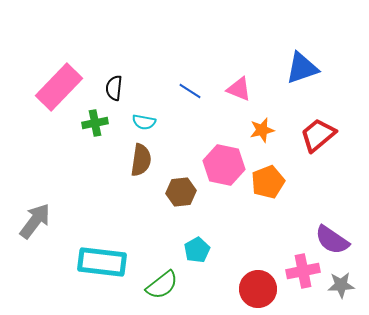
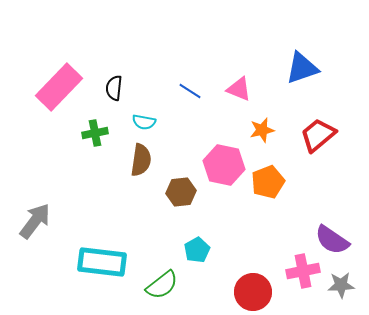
green cross: moved 10 px down
red circle: moved 5 px left, 3 px down
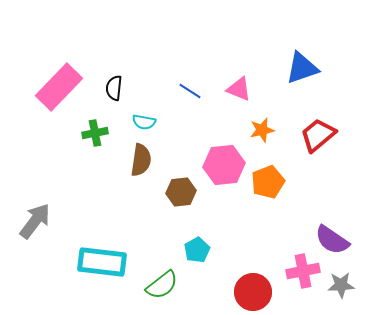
pink hexagon: rotated 18 degrees counterclockwise
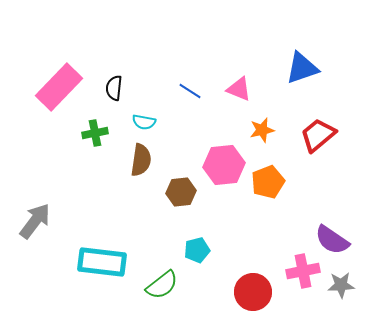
cyan pentagon: rotated 15 degrees clockwise
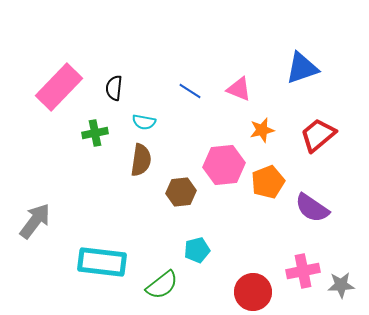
purple semicircle: moved 20 px left, 32 px up
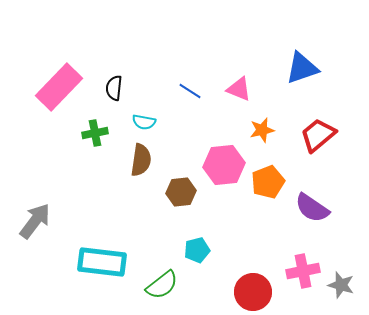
gray star: rotated 20 degrees clockwise
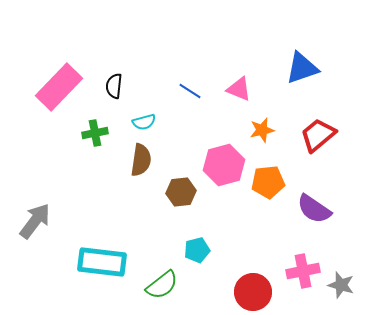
black semicircle: moved 2 px up
cyan semicircle: rotated 25 degrees counterclockwise
pink hexagon: rotated 9 degrees counterclockwise
orange pentagon: rotated 16 degrees clockwise
purple semicircle: moved 2 px right, 1 px down
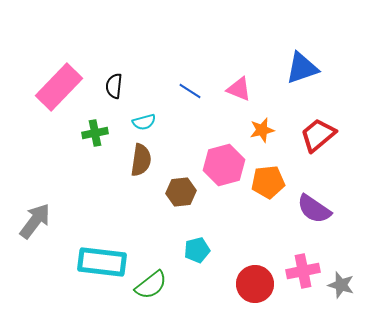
green semicircle: moved 11 px left
red circle: moved 2 px right, 8 px up
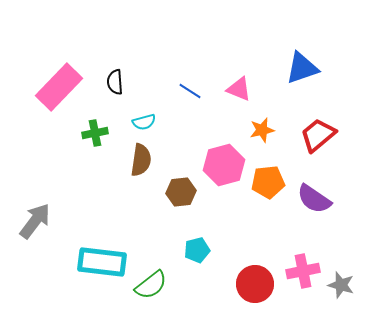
black semicircle: moved 1 px right, 4 px up; rotated 10 degrees counterclockwise
purple semicircle: moved 10 px up
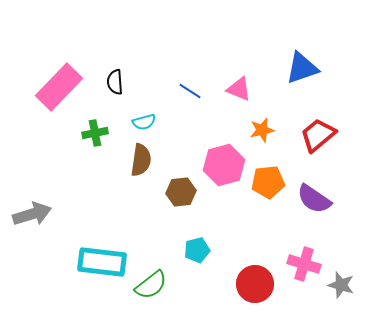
gray arrow: moved 3 px left, 7 px up; rotated 36 degrees clockwise
pink cross: moved 1 px right, 7 px up; rotated 28 degrees clockwise
